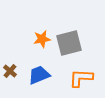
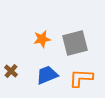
gray square: moved 6 px right
brown cross: moved 1 px right
blue trapezoid: moved 8 px right
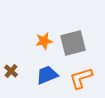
orange star: moved 2 px right, 2 px down
gray square: moved 2 px left
orange L-shape: rotated 20 degrees counterclockwise
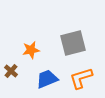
orange star: moved 13 px left, 9 px down
blue trapezoid: moved 4 px down
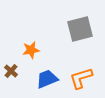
gray square: moved 7 px right, 14 px up
